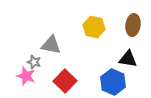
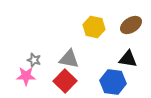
brown ellipse: moved 2 px left; rotated 50 degrees clockwise
gray triangle: moved 18 px right, 14 px down
gray star: moved 2 px up
pink star: rotated 18 degrees counterclockwise
blue hexagon: rotated 15 degrees counterclockwise
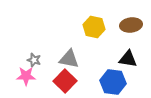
brown ellipse: rotated 25 degrees clockwise
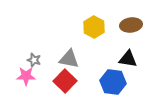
yellow hexagon: rotated 15 degrees clockwise
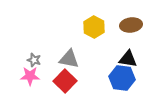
pink star: moved 4 px right
blue hexagon: moved 9 px right, 4 px up
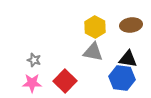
yellow hexagon: moved 1 px right
gray triangle: moved 24 px right, 7 px up
pink star: moved 2 px right, 7 px down
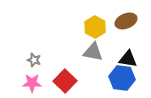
brown ellipse: moved 5 px left, 4 px up; rotated 15 degrees counterclockwise
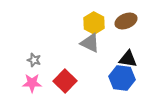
yellow hexagon: moved 1 px left, 4 px up
gray triangle: moved 3 px left, 9 px up; rotated 15 degrees clockwise
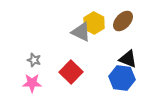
brown ellipse: moved 3 px left; rotated 25 degrees counterclockwise
gray triangle: moved 9 px left, 11 px up
black triangle: rotated 12 degrees clockwise
red square: moved 6 px right, 9 px up
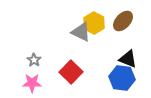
gray star: rotated 16 degrees clockwise
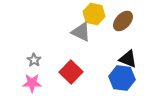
yellow hexagon: moved 9 px up; rotated 15 degrees counterclockwise
